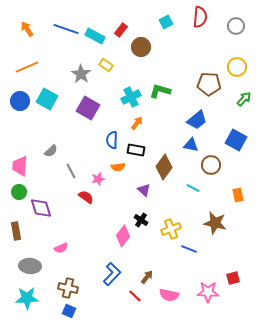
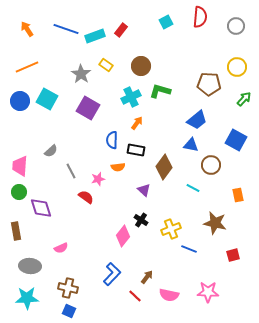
cyan rectangle at (95, 36): rotated 48 degrees counterclockwise
brown circle at (141, 47): moved 19 px down
red square at (233, 278): moved 23 px up
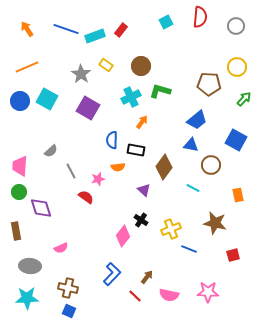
orange arrow at (137, 123): moved 5 px right, 1 px up
